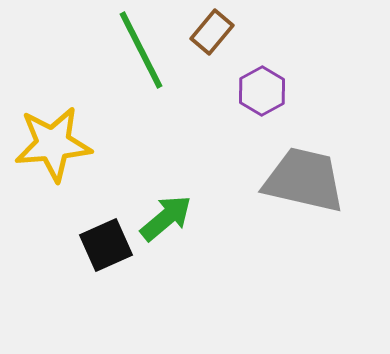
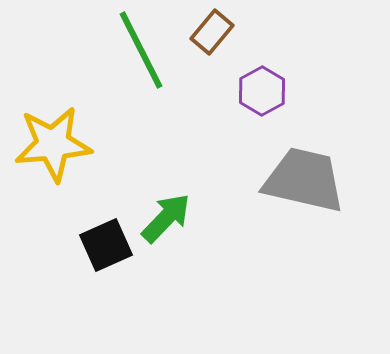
green arrow: rotated 6 degrees counterclockwise
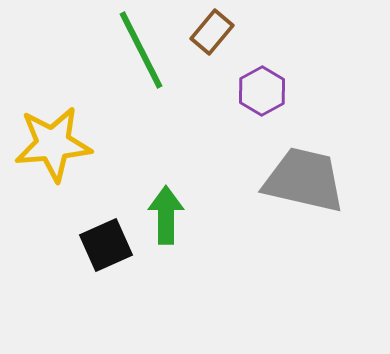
green arrow: moved 3 px up; rotated 44 degrees counterclockwise
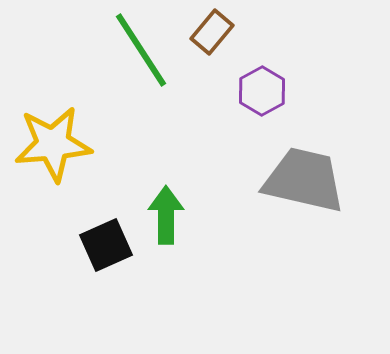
green line: rotated 6 degrees counterclockwise
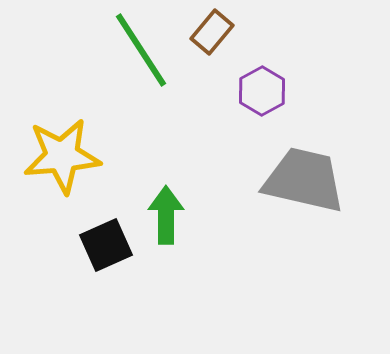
yellow star: moved 9 px right, 12 px down
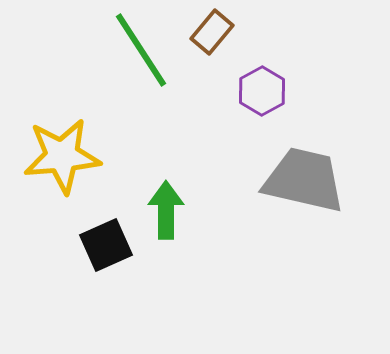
green arrow: moved 5 px up
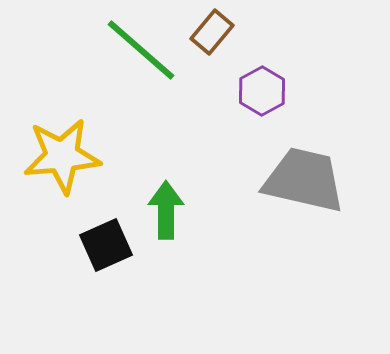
green line: rotated 16 degrees counterclockwise
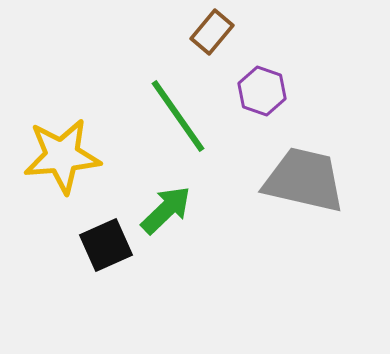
green line: moved 37 px right, 66 px down; rotated 14 degrees clockwise
purple hexagon: rotated 12 degrees counterclockwise
green arrow: rotated 46 degrees clockwise
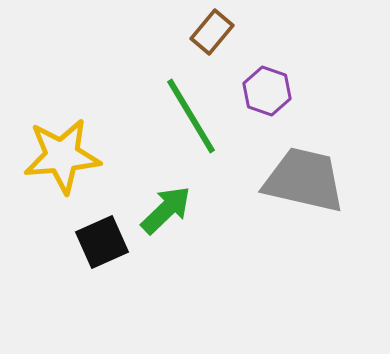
purple hexagon: moved 5 px right
green line: moved 13 px right; rotated 4 degrees clockwise
black square: moved 4 px left, 3 px up
